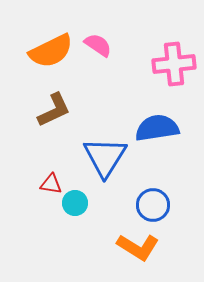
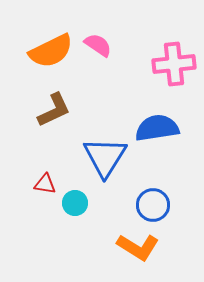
red triangle: moved 6 px left
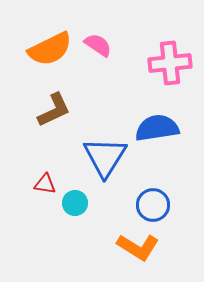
orange semicircle: moved 1 px left, 2 px up
pink cross: moved 4 px left, 1 px up
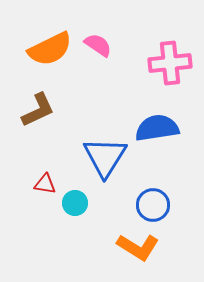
brown L-shape: moved 16 px left
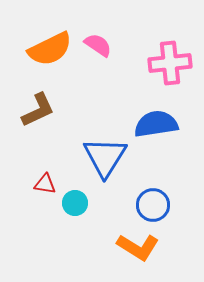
blue semicircle: moved 1 px left, 4 px up
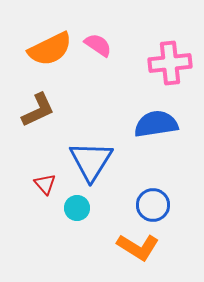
blue triangle: moved 14 px left, 4 px down
red triangle: rotated 40 degrees clockwise
cyan circle: moved 2 px right, 5 px down
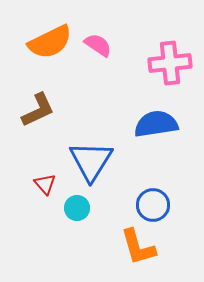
orange semicircle: moved 7 px up
orange L-shape: rotated 42 degrees clockwise
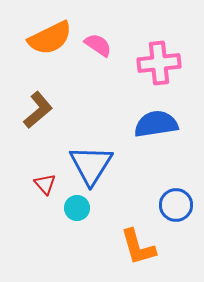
orange semicircle: moved 4 px up
pink cross: moved 11 px left
brown L-shape: rotated 15 degrees counterclockwise
blue triangle: moved 4 px down
blue circle: moved 23 px right
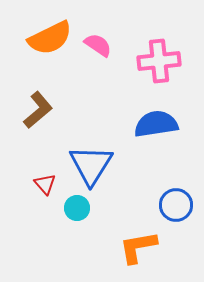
pink cross: moved 2 px up
orange L-shape: rotated 96 degrees clockwise
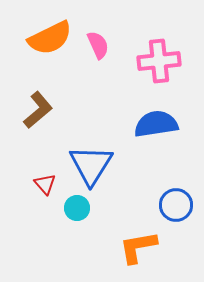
pink semicircle: rotated 32 degrees clockwise
